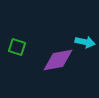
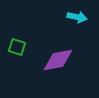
cyan arrow: moved 8 px left, 25 px up
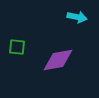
green square: rotated 12 degrees counterclockwise
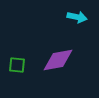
green square: moved 18 px down
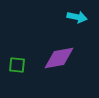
purple diamond: moved 1 px right, 2 px up
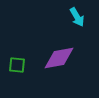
cyan arrow: rotated 48 degrees clockwise
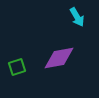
green square: moved 2 px down; rotated 24 degrees counterclockwise
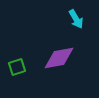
cyan arrow: moved 1 px left, 2 px down
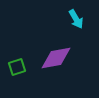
purple diamond: moved 3 px left
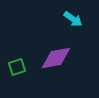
cyan arrow: moved 3 px left; rotated 24 degrees counterclockwise
